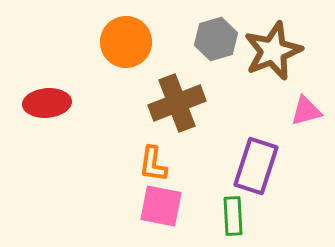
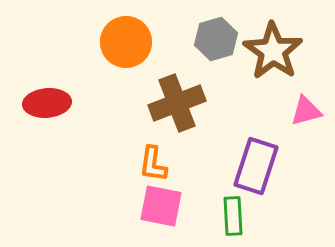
brown star: rotated 16 degrees counterclockwise
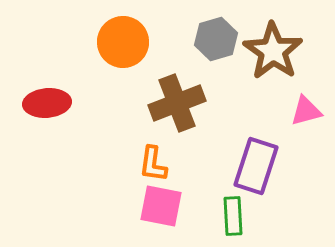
orange circle: moved 3 px left
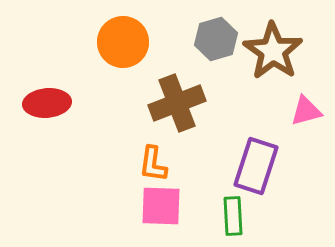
pink square: rotated 9 degrees counterclockwise
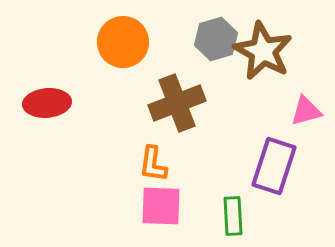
brown star: moved 10 px left; rotated 6 degrees counterclockwise
purple rectangle: moved 18 px right
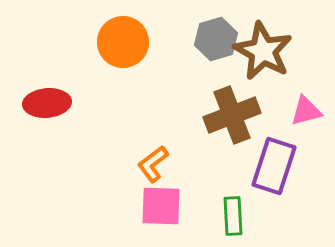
brown cross: moved 55 px right, 12 px down
orange L-shape: rotated 45 degrees clockwise
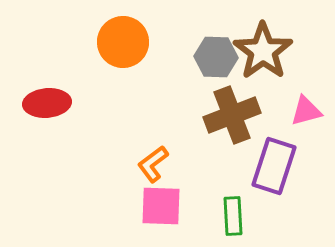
gray hexagon: moved 18 px down; rotated 18 degrees clockwise
brown star: rotated 8 degrees clockwise
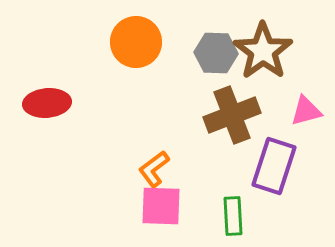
orange circle: moved 13 px right
gray hexagon: moved 4 px up
orange L-shape: moved 1 px right, 5 px down
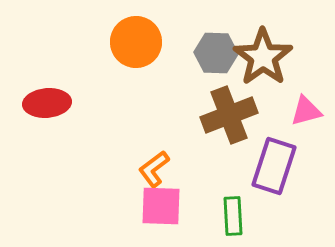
brown star: moved 6 px down
brown cross: moved 3 px left
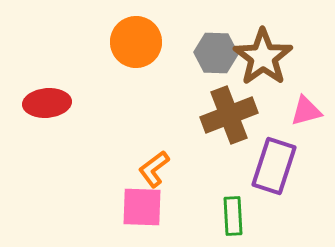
pink square: moved 19 px left, 1 px down
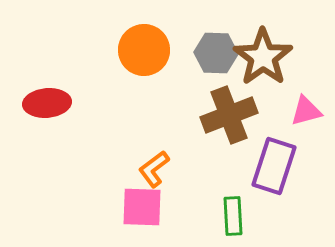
orange circle: moved 8 px right, 8 px down
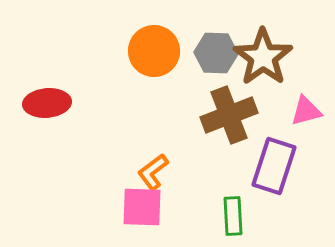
orange circle: moved 10 px right, 1 px down
orange L-shape: moved 1 px left, 3 px down
